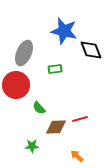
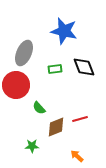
black diamond: moved 7 px left, 17 px down
brown diamond: rotated 20 degrees counterclockwise
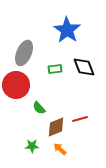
blue star: moved 3 px right, 1 px up; rotated 20 degrees clockwise
orange arrow: moved 17 px left, 7 px up
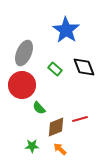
blue star: moved 1 px left
green rectangle: rotated 48 degrees clockwise
red circle: moved 6 px right
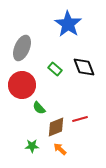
blue star: moved 2 px right, 6 px up
gray ellipse: moved 2 px left, 5 px up
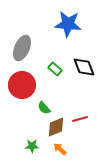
blue star: rotated 28 degrees counterclockwise
green semicircle: moved 5 px right
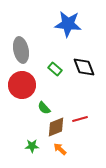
gray ellipse: moved 1 px left, 2 px down; rotated 35 degrees counterclockwise
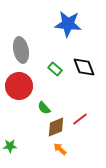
red circle: moved 3 px left, 1 px down
red line: rotated 21 degrees counterclockwise
green star: moved 22 px left
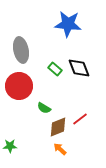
black diamond: moved 5 px left, 1 px down
green semicircle: rotated 16 degrees counterclockwise
brown diamond: moved 2 px right
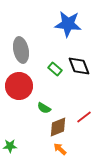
black diamond: moved 2 px up
red line: moved 4 px right, 2 px up
